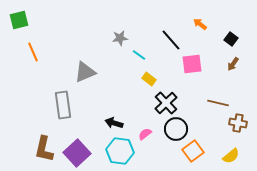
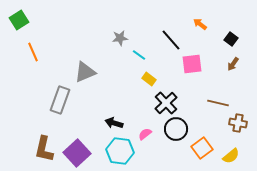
green square: rotated 18 degrees counterclockwise
gray rectangle: moved 3 px left, 5 px up; rotated 28 degrees clockwise
orange square: moved 9 px right, 3 px up
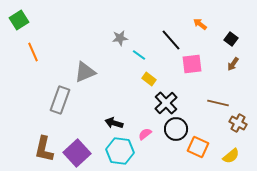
brown cross: rotated 18 degrees clockwise
orange square: moved 4 px left, 1 px up; rotated 30 degrees counterclockwise
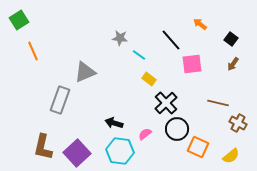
gray star: rotated 14 degrees clockwise
orange line: moved 1 px up
black circle: moved 1 px right
brown L-shape: moved 1 px left, 2 px up
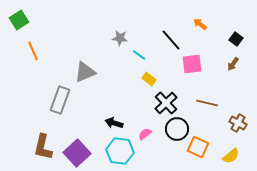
black square: moved 5 px right
brown line: moved 11 px left
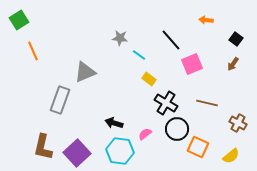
orange arrow: moved 6 px right, 4 px up; rotated 32 degrees counterclockwise
pink square: rotated 15 degrees counterclockwise
black cross: rotated 15 degrees counterclockwise
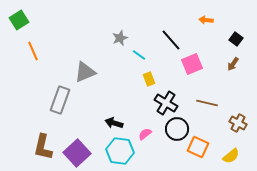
gray star: rotated 28 degrees counterclockwise
yellow rectangle: rotated 32 degrees clockwise
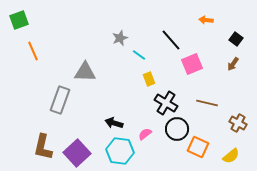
green square: rotated 12 degrees clockwise
gray triangle: rotated 25 degrees clockwise
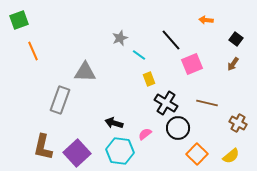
black circle: moved 1 px right, 1 px up
orange square: moved 1 px left, 7 px down; rotated 20 degrees clockwise
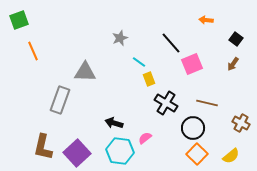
black line: moved 3 px down
cyan line: moved 7 px down
brown cross: moved 3 px right
black circle: moved 15 px right
pink semicircle: moved 4 px down
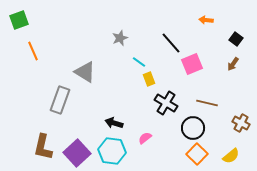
gray triangle: rotated 30 degrees clockwise
cyan hexagon: moved 8 px left
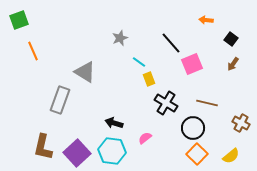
black square: moved 5 px left
